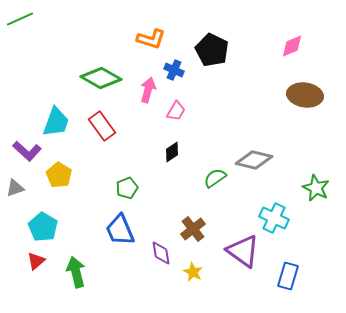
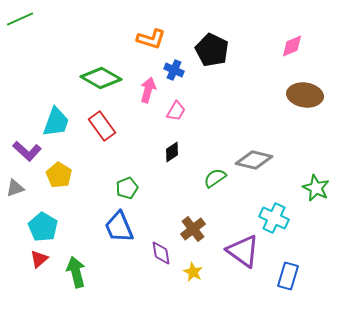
blue trapezoid: moved 1 px left, 3 px up
red triangle: moved 3 px right, 2 px up
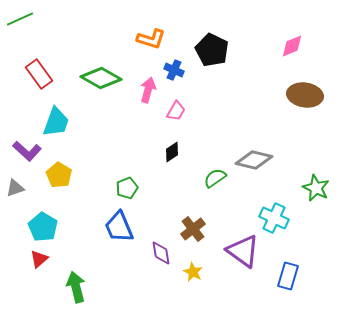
red rectangle: moved 63 px left, 52 px up
green arrow: moved 15 px down
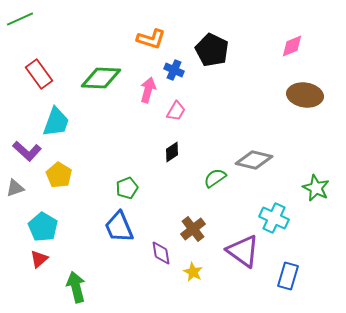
green diamond: rotated 27 degrees counterclockwise
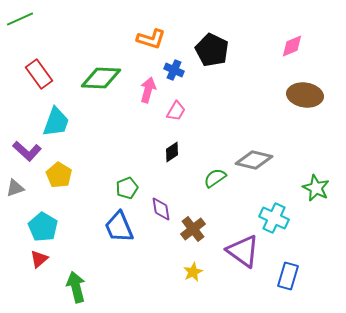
purple diamond: moved 44 px up
yellow star: rotated 18 degrees clockwise
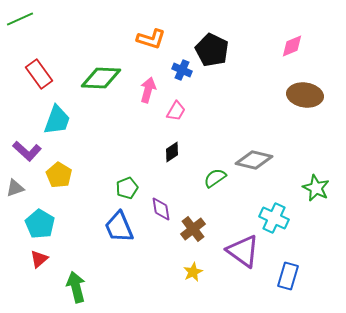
blue cross: moved 8 px right
cyan trapezoid: moved 1 px right, 2 px up
cyan pentagon: moved 3 px left, 3 px up
